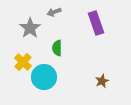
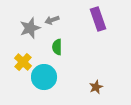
gray arrow: moved 2 px left, 8 px down
purple rectangle: moved 2 px right, 4 px up
gray star: rotated 15 degrees clockwise
green semicircle: moved 1 px up
brown star: moved 6 px left, 6 px down
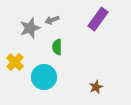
purple rectangle: rotated 55 degrees clockwise
yellow cross: moved 8 px left
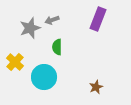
purple rectangle: rotated 15 degrees counterclockwise
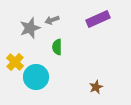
purple rectangle: rotated 45 degrees clockwise
cyan circle: moved 8 px left
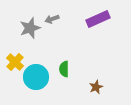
gray arrow: moved 1 px up
green semicircle: moved 7 px right, 22 px down
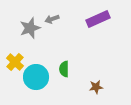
brown star: rotated 16 degrees clockwise
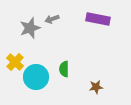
purple rectangle: rotated 35 degrees clockwise
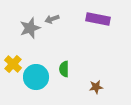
yellow cross: moved 2 px left, 2 px down
